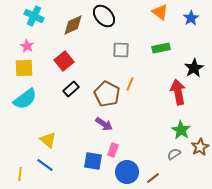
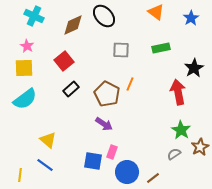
orange triangle: moved 4 px left
pink rectangle: moved 1 px left, 2 px down
yellow line: moved 1 px down
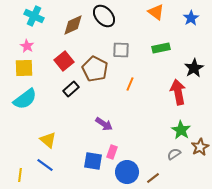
brown pentagon: moved 12 px left, 25 px up
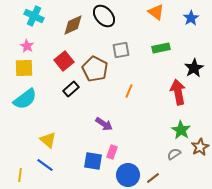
gray square: rotated 12 degrees counterclockwise
orange line: moved 1 px left, 7 px down
blue circle: moved 1 px right, 3 px down
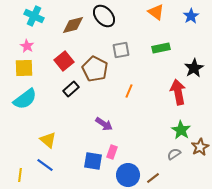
blue star: moved 2 px up
brown diamond: rotated 10 degrees clockwise
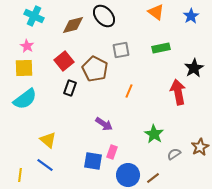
black rectangle: moved 1 px left, 1 px up; rotated 28 degrees counterclockwise
green star: moved 27 px left, 4 px down
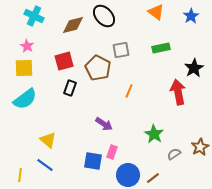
red square: rotated 24 degrees clockwise
brown pentagon: moved 3 px right, 1 px up
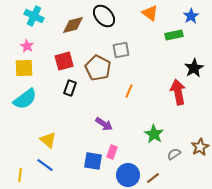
orange triangle: moved 6 px left, 1 px down
green rectangle: moved 13 px right, 13 px up
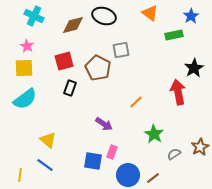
black ellipse: rotated 30 degrees counterclockwise
orange line: moved 7 px right, 11 px down; rotated 24 degrees clockwise
